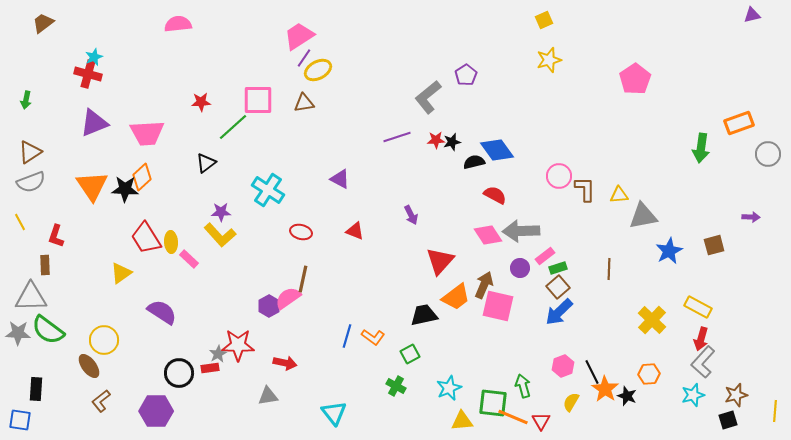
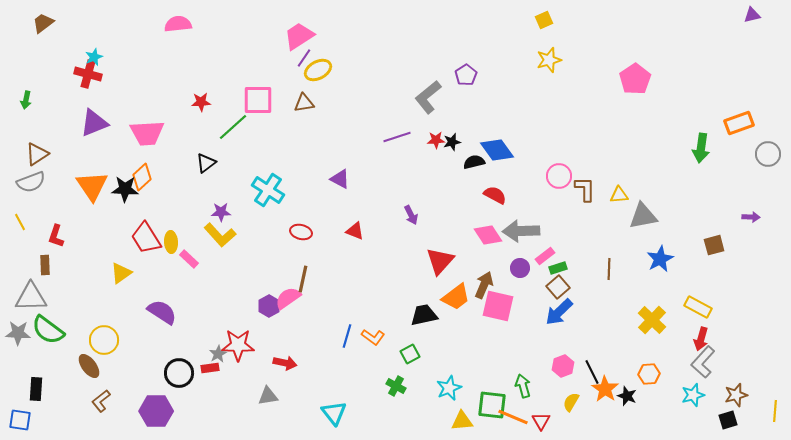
brown triangle at (30, 152): moved 7 px right, 2 px down
blue star at (669, 251): moved 9 px left, 8 px down
green square at (493, 403): moved 1 px left, 2 px down
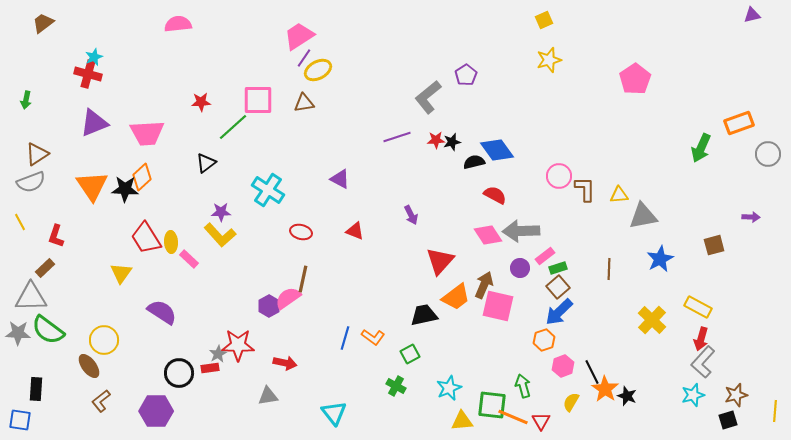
green arrow at (701, 148): rotated 16 degrees clockwise
brown rectangle at (45, 265): moved 3 px down; rotated 48 degrees clockwise
yellow triangle at (121, 273): rotated 20 degrees counterclockwise
blue line at (347, 336): moved 2 px left, 2 px down
orange hexagon at (649, 374): moved 105 px left, 34 px up; rotated 15 degrees counterclockwise
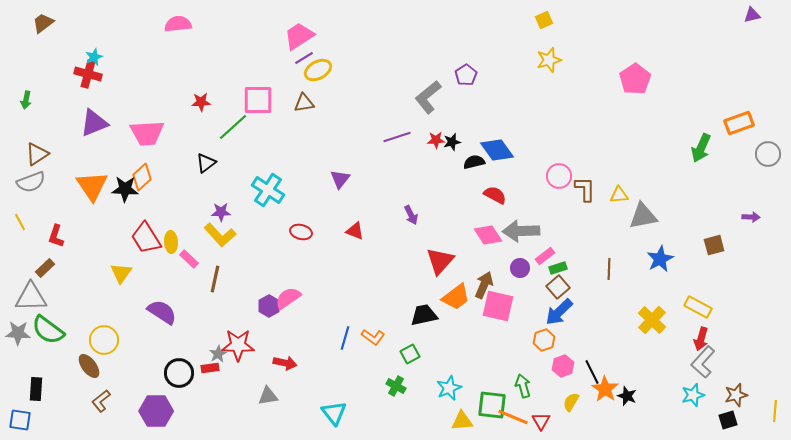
purple line at (304, 58): rotated 24 degrees clockwise
purple triangle at (340, 179): rotated 40 degrees clockwise
brown line at (303, 279): moved 88 px left
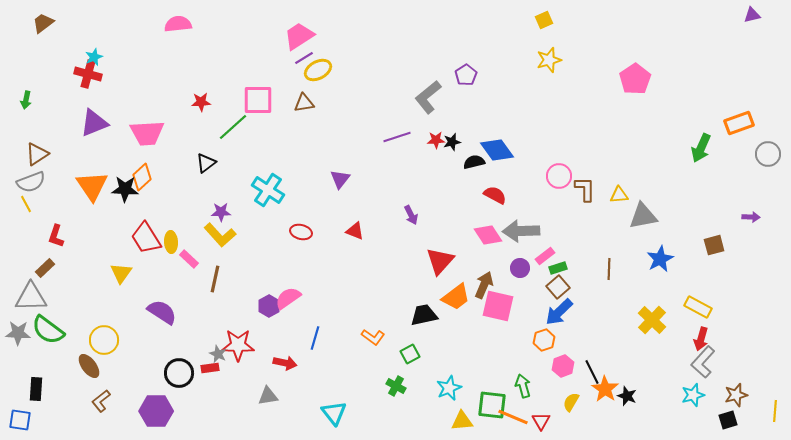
yellow line at (20, 222): moved 6 px right, 18 px up
blue line at (345, 338): moved 30 px left
gray star at (218, 354): rotated 18 degrees counterclockwise
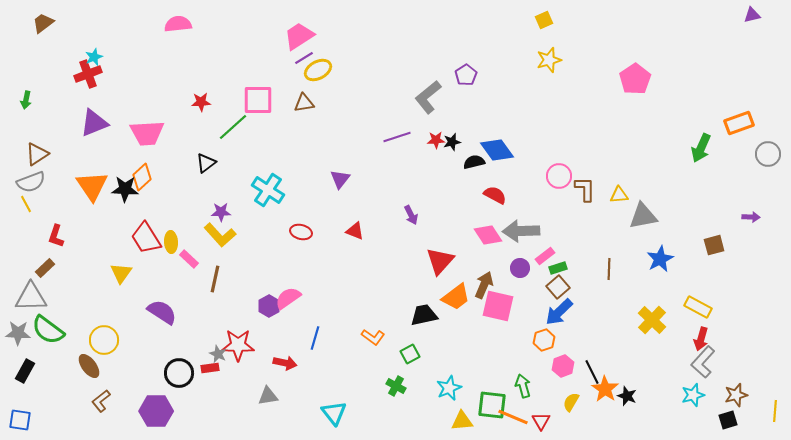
red cross at (88, 74): rotated 36 degrees counterclockwise
black rectangle at (36, 389): moved 11 px left, 18 px up; rotated 25 degrees clockwise
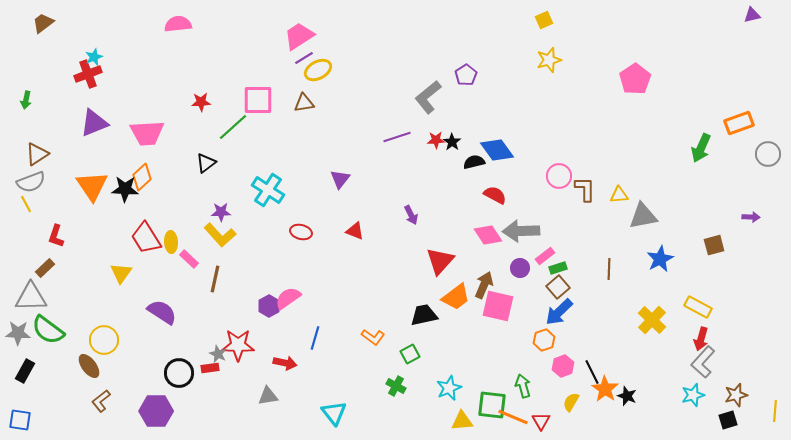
black star at (452, 142): rotated 24 degrees counterclockwise
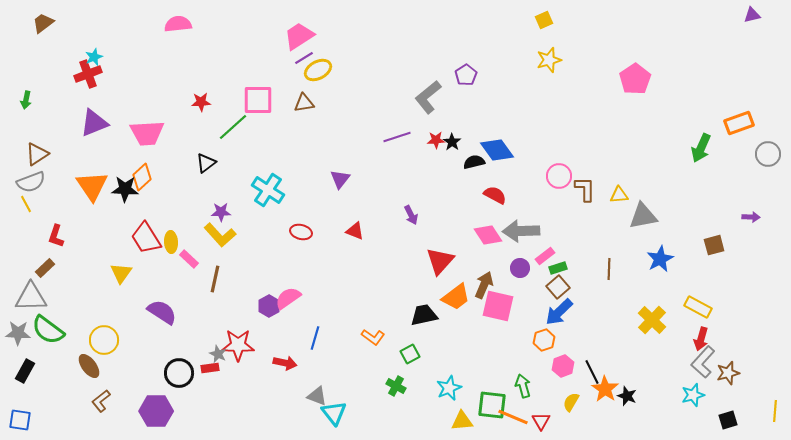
brown star at (736, 395): moved 8 px left, 22 px up
gray triangle at (268, 396): moved 49 px right; rotated 30 degrees clockwise
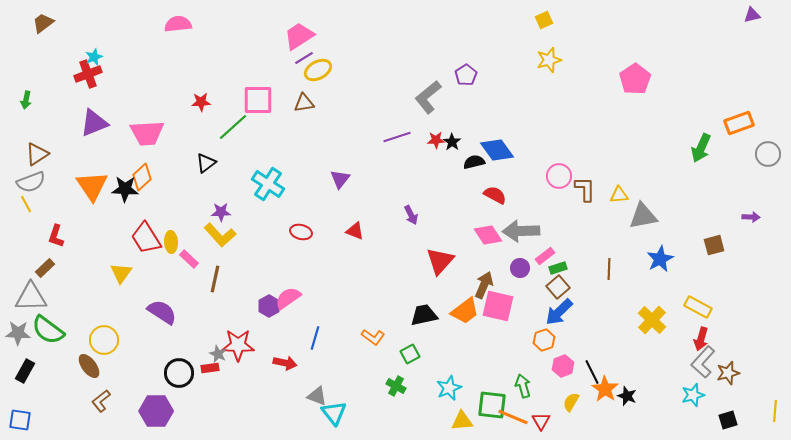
cyan cross at (268, 190): moved 6 px up
orange trapezoid at (456, 297): moved 9 px right, 14 px down
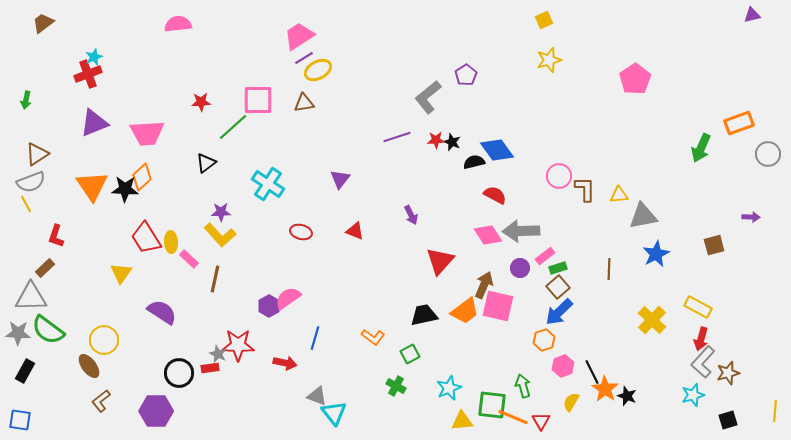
black star at (452, 142): rotated 12 degrees counterclockwise
blue star at (660, 259): moved 4 px left, 5 px up
